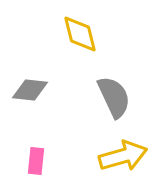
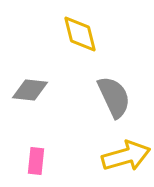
yellow arrow: moved 3 px right
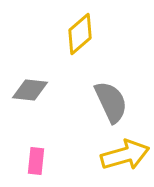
yellow diamond: rotated 63 degrees clockwise
gray semicircle: moved 3 px left, 5 px down
yellow arrow: moved 1 px left, 1 px up
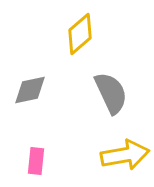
gray diamond: rotated 18 degrees counterclockwise
gray semicircle: moved 9 px up
yellow arrow: rotated 6 degrees clockwise
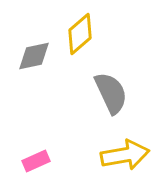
gray diamond: moved 4 px right, 34 px up
pink rectangle: rotated 60 degrees clockwise
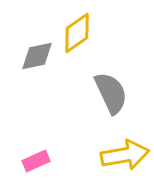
yellow diamond: moved 3 px left, 1 px up; rotated 6 degrees clockwise
gray diamond: moved 3 px right
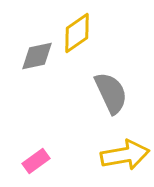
pink rectangle: rotated 12 degrees counterclockwise
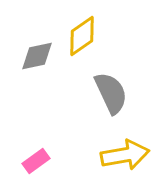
yellow diamond: moved 5 px right, 3 px down
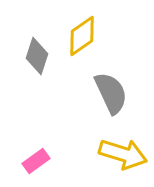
gray diamond: rotated 60 degrees counterclockwise
yellow arrow: moved 2 px left, 1 px up; rotated 27 degrees clockwise
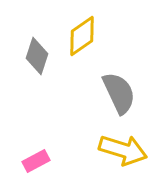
gray semicircle: moved 8 px right
yellow arrow: moved 4 px up
pink rectangle: rotated 8 degrees clockwise
